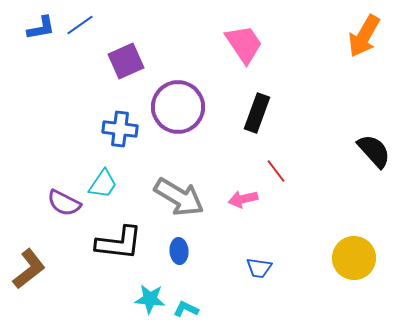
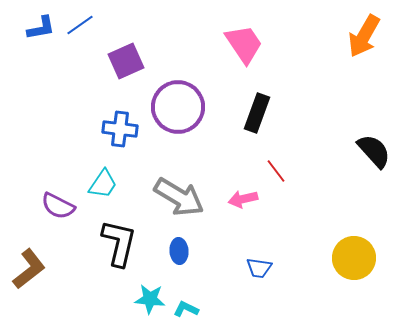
purple semicircle: moved 6 px left, 3 px down
black L-shape: rotated 84 degrees counterclockwise
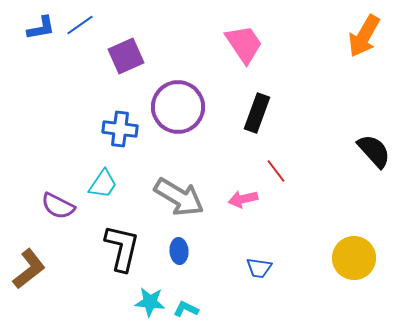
purple square: moved 5 px up
black L-shape: moved 3 px right, 5 px down
cyan star: moved 3 px down
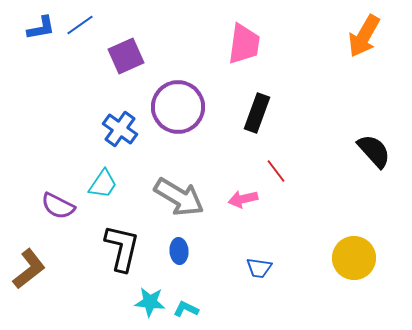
pink trapezoid: rotated 42 degrees clockwise
blue cross: rotated 28 degrees clockwise
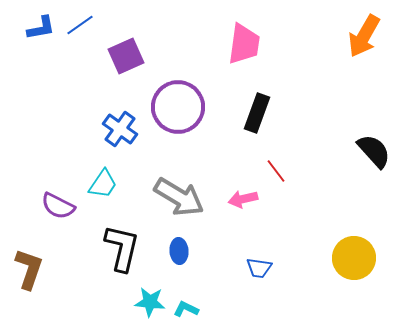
brown L-shape: rotated 33 degrees counterclockwise
